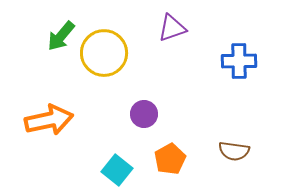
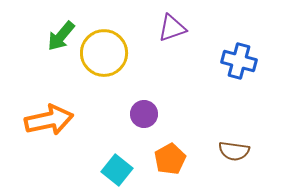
blue cross: rotated 16 degrees clockwise
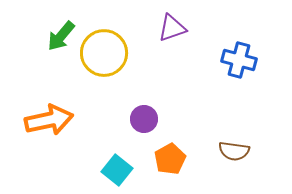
blue cross: moved 1 px up
purple circle: moved 5 px down
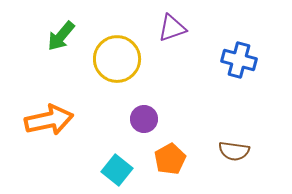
yellow circle: moved 13 px right, 6 px down
